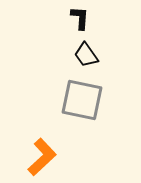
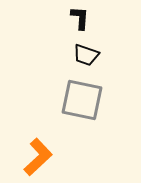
black trapezoid: rotated 36 degrees counterclockwise
orange L-shape: moved 4 px left
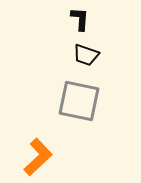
black L-shape: moved 1 px down
gray square: moved 3 px left, 1 px down
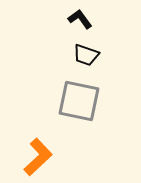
black L-shape: rotated 40 degrees counterclockwise
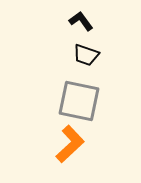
black L-shape: moved 1 px right, 2 px down
orange L-shape: moved 32 px right, 13 px up
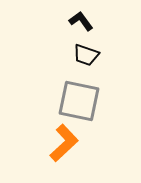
orange L-shape: moved 6 px left, 1 px up
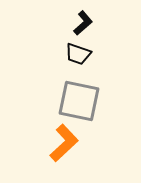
black L-shape: moved 2 px right, 2 px down; rotated 85 degrees clockwise
black trapezoid: moved 8 px left, 1 px up
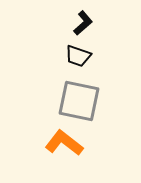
black trapezoid: moved 2 px down
orange L-shape: rotated 99 degrees counterclockwise
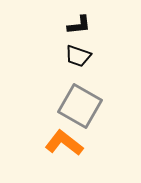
black L-shape: moved 4 px left, 2 px down; rotated 35 degrees clockwise
gray square: moved 1 px right, 5 px down; rotated 18 degrees clockwise
